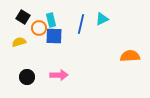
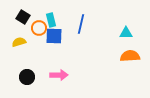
cyan triangle: moved 24 px right, 14 px down; rotated 24 degrees clockwise
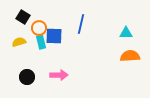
cyan rectangle: moved 10 px left, 22 px down
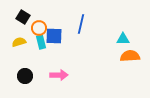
cyan triangle: moved 3 px left, 6 px down
black circle: moved 2 px left, 1 px up
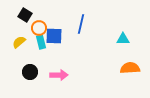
black square: moved 2 px right, 2 px up
yellow semicircle: rotated 24 degrees counterclockwise
orange semicircle: moved 12 px down
black circle: moved 5 px right, 4 px up
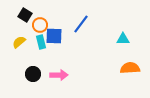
blue line: rotated 24 degrees clockwise
orange circle: moved 1 px right, 3 px up
black circle: moved 3 px right, 2 px down
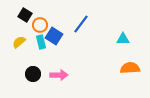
blue square: rotated 30 degrees clockwise
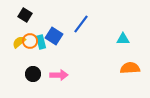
orange circle: moved 10 px left, 16 px down
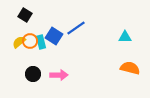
blue line: moved 5 px left, 4 px down; rotated 18 degrees clockwise
cyan triangle: moved 2 px right, 2 px up
orange semicircle: rotated 18 degrees clockwise
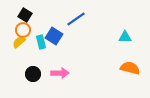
blue line: moved 9 px up
orange circle: moved 7 px left, 11 px up
pink arrow: moved 1 px right, 2 px up
